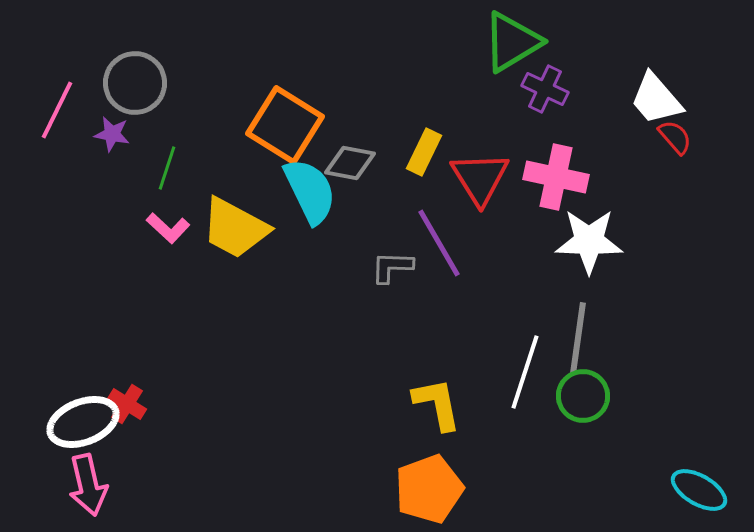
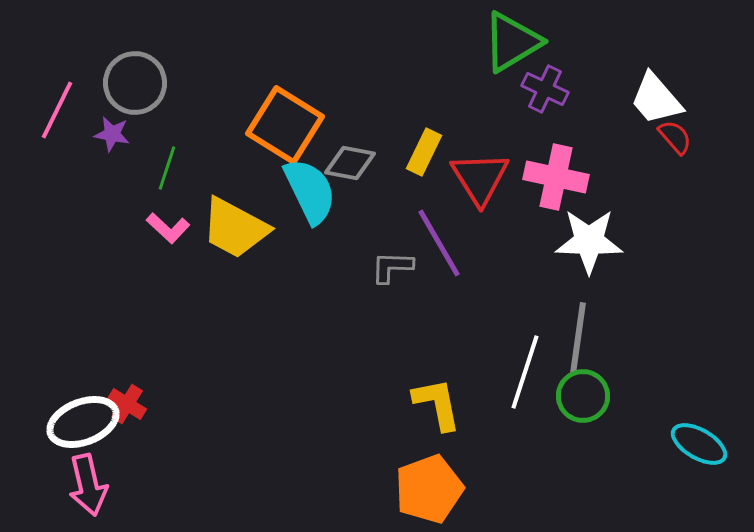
cyan ellipse: moved 46 px up
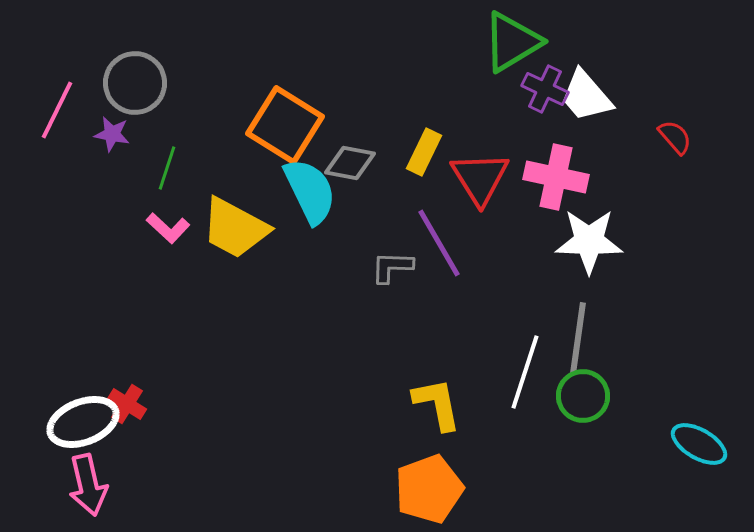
white trapezoid: moved 70 px left, 3 px up
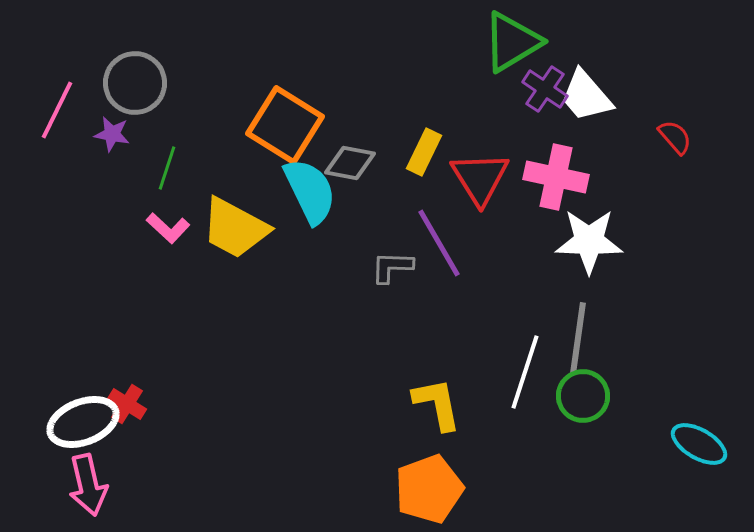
purple cross: rotated 9 degrees clockwise
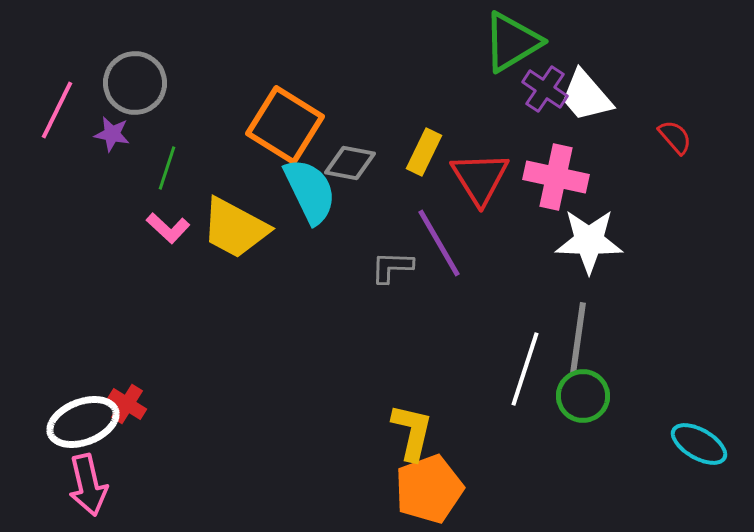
white line: moved 3 px up
yellow L-shape: moved 25 px left, 28 px down; rotated 24 degrees clockwise
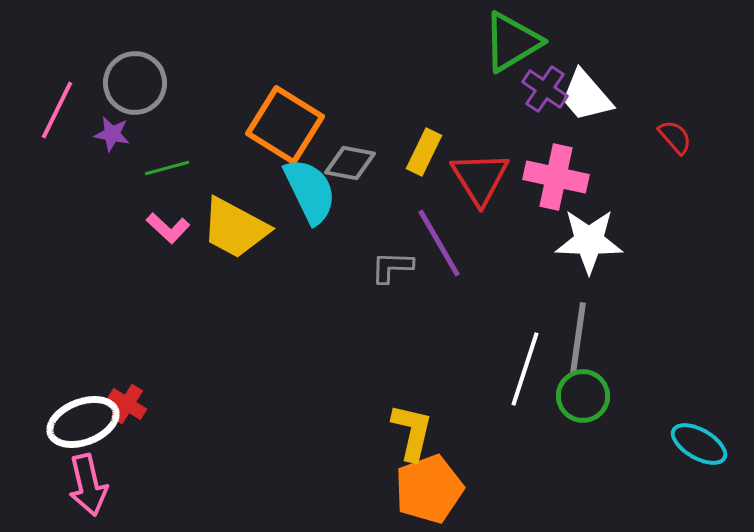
green line: rotated 57 degrees clockwise
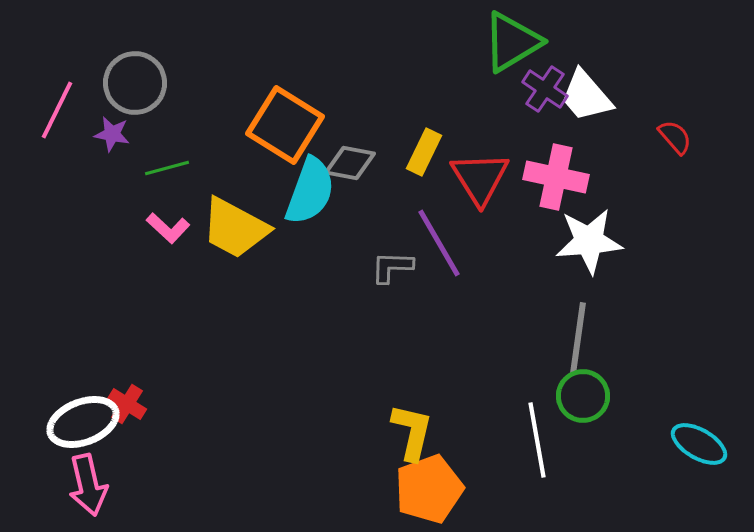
cyan semicircle: rotated 46 degrees clockwise
white star: rotated 6 degrees counterclockwise
white line: moved 12 px right, 71 px down; rotated 28 degrees counterclockwise
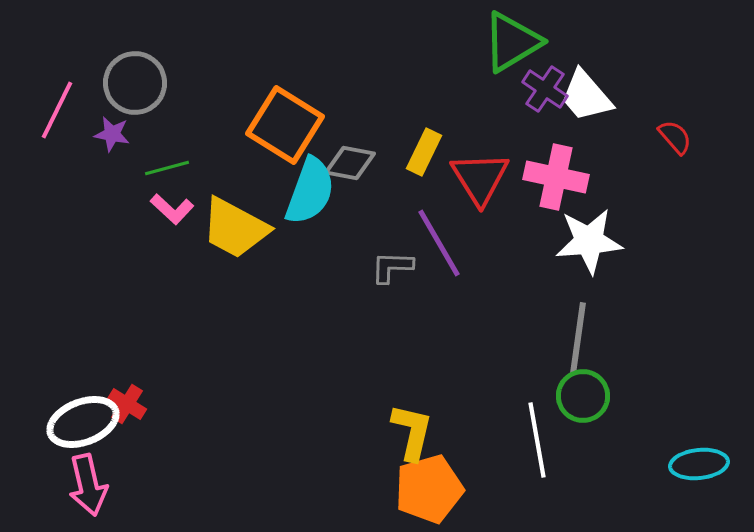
pink L-shape: moved 4 px right, 19 px up
cyan ellipse: moved 20 px down; rotated 36 degrees counterclockwise
orange pentagon: rotated 4 degrees clockwise
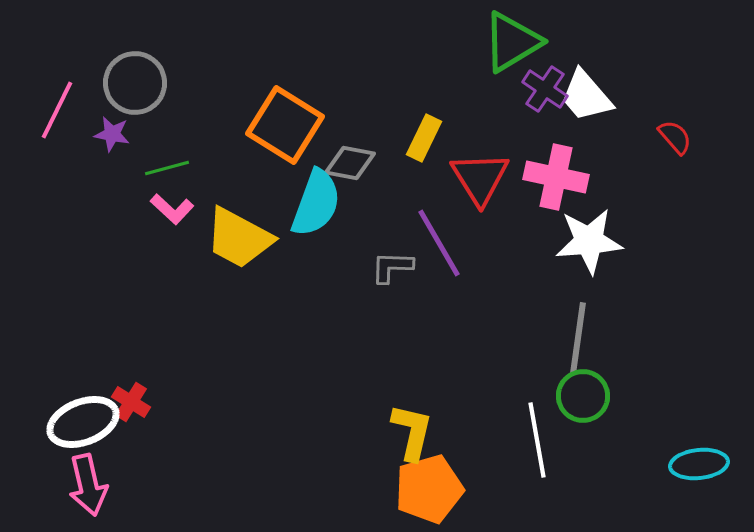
yellow rectangle: moved 14 px up
cyan semicircle: moved 6 px right, 12 px down
yellow trapezoid: moved 4 px right, 10 px down
red cross: moved 4 px right, 2 px up
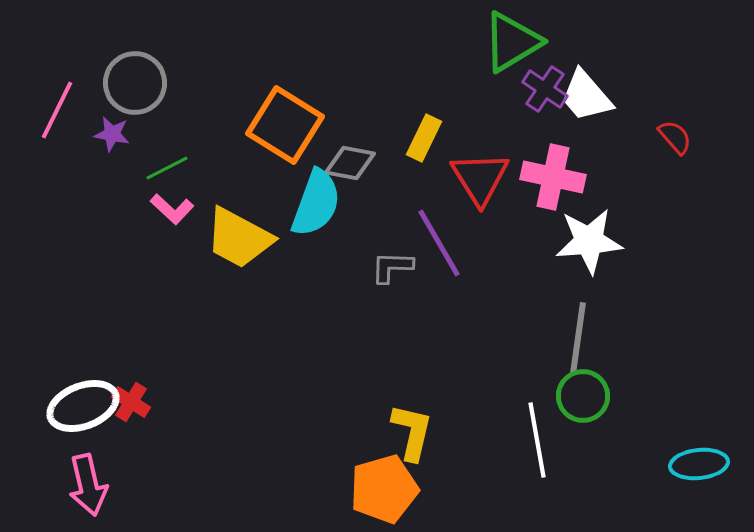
green line: rotated 12 degrees counterclockwise
pink cross: moved 3 px left
white ellipse: moved 16 px up
orange pentagon: moved 45 px left
